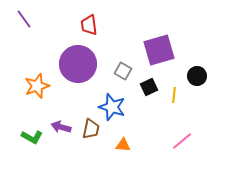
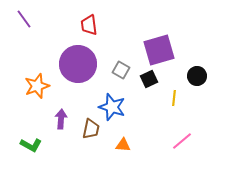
gray square: moved 2 px left, 1 px up
black square: moved 8 px up
yellow line: moved 3 px down
purple arrow: moved 8 px up; rotated 78 degrees clockwise
green L-shape: moved 1 px left, 8 px down
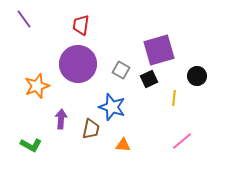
red trapezoid: moved 8 px left; rotated 15 degrees clockwise
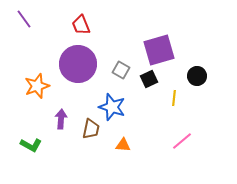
red trapezoid: rotated 30 degrees counterclockwise
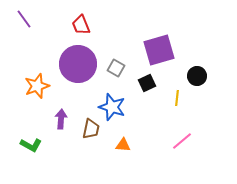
gray square: moved 5 px left, 2 px up
black square: moved 2 px left, 4 px down
yellow line: moved 3 px right
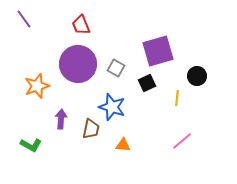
purple square: moved 1 px left, 1 px down
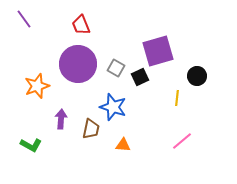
black square: moved 7 px left, 6 px up
blue star: moved 1 px right
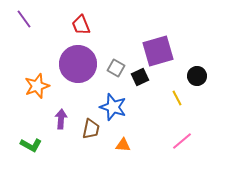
yellow line: rotated 35 degrees counterclockwise
